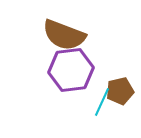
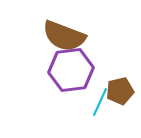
brown semicircle: moved 1 px down
cyan line: moved 2 px left
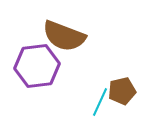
purple hexagon: moved 34 px left, 4 px up
brown pentagon: moved 2 px right
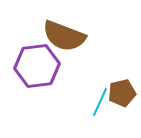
brown pentagon: moved 2 px down
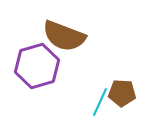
purple hexagon: rotated 9 degrees counterclockwise
brown pentagon: rotated 16 degrees clockwise
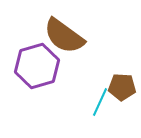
brown semicircle: rotated 15 degrees clockwise
brown pentagon: moved 6 px up
